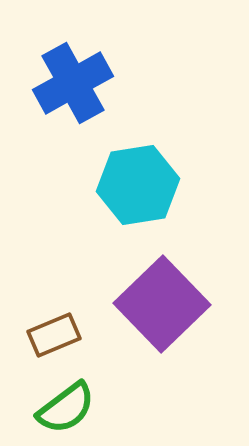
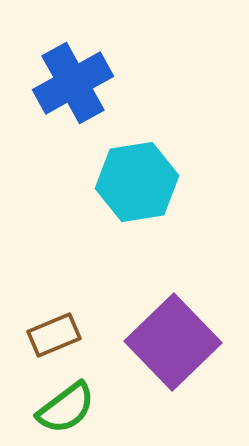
cyan hexagon: moved 1 px left, 3 px up
purple square: moved 11 px right, 38 px down
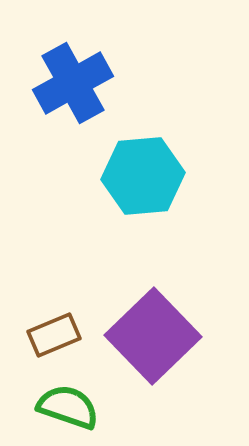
cyan hexagon: moved 6 px right, 6 px up; rotated 4 degrees clockwise
purple square: moved 20 px left, 6 px up
green semicircle: moved 2 px right, 1 px up; rotated 124 degrees counterclockwise
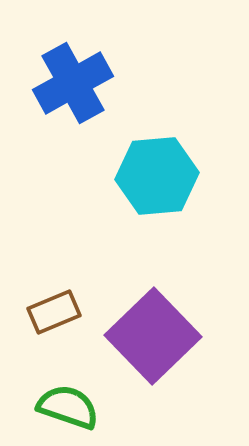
cyan hexagon: moved 14 px right
brown rectangle: moved 23 px up
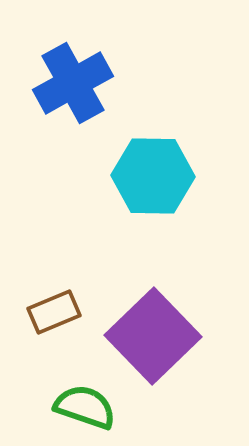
cyan hexagon: moved 4 px left; rotated 6 degrees clockwise
green semicircle: moved 17 px right
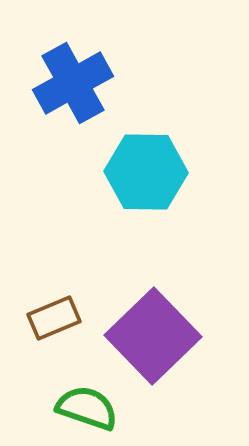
cyan hexagon: moved 7 px left, 4 px up
brown rectangle: moved 6 px down
green semicircle: moved 2 px right, 1 px down
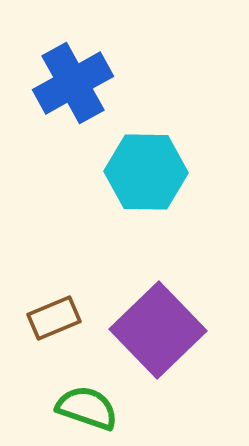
purple square: moved 5 px right, 6 px up
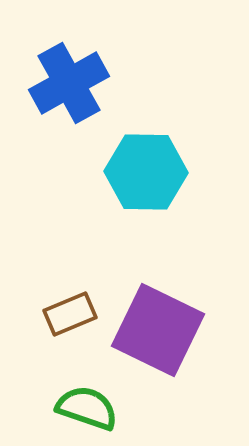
blue cross: moved 4 px left
brown rectangle: moved 16 px right, 4 px up
purple square: rotated 20 degrees counterclockwise
